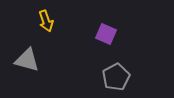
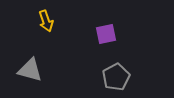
purple square: rotated 35 degrees counterclockwise
gray triangle: moved 3 px right, 10 px down
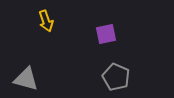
gray triangle: moved 4 px left, 9 px down
gray pentagon: rotated 20 degrees counterclockwise
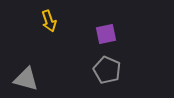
yellow arrow: moved 3 px right
gray pentagon: moved 9 px left, 7 px up
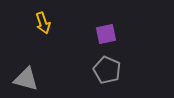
yellow arrow: moved 6 px left, 2 px down
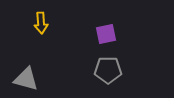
yellow arrow: moved 2 px left; rotated 15 degrees clockwise
gray pentagon: moved 1 px right; rotated 24 degrees counterclockwise
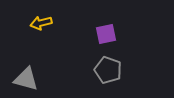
yellow arrow: rotated 80 degrees clockwise
gray pentagon: rotated 20 degrees clockwise
